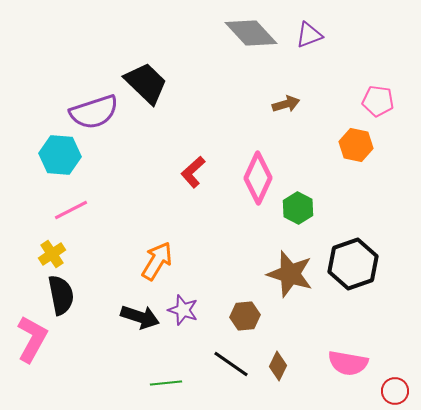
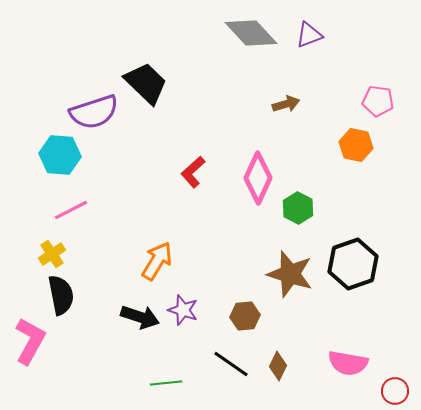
pink L-shape: moved 2 px left, 2 px down
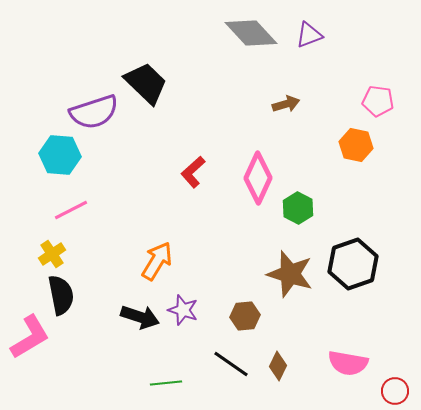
pink L-shape: moved 4 px up; rotated 30 degrees clockwise
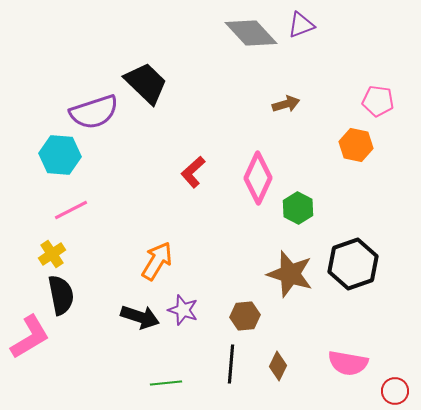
purple triangle: moved 8 px left, 10 px up
black line: rotated 60 degrees clockwise
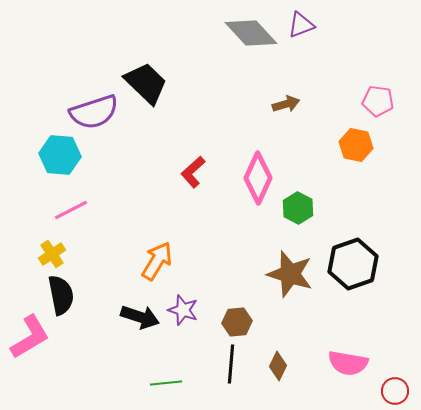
brown hexagon: moved 8 px left, 6 px down
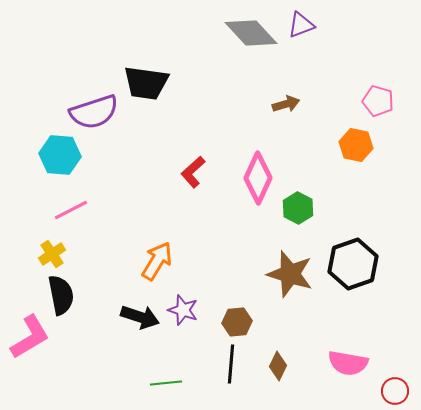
black trapezoid: rotated 144 degrees clockwise
pink pentagon: rotated 8 degrees clockwise
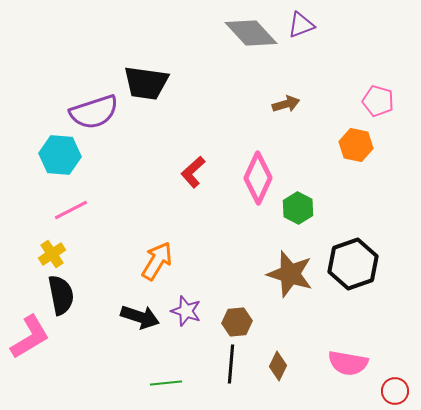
purple star: moved 3 px right, 1 px down
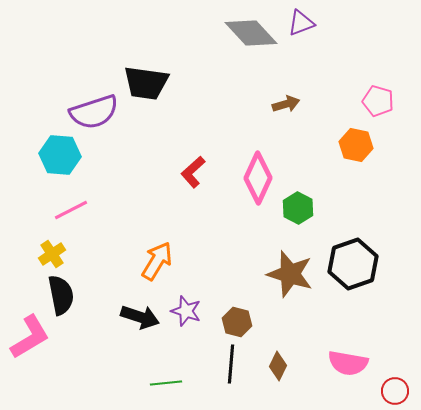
purple triangle: moved 2 px up
brown hexagon: rotated 20 degrees clockwise
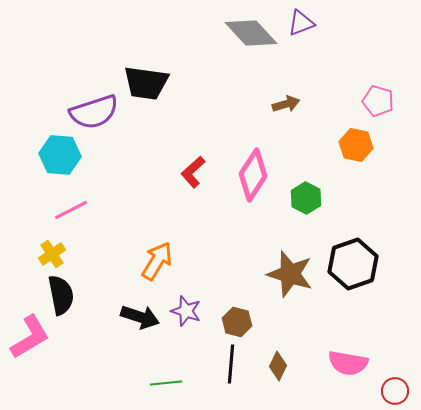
pink diamond: moved 5 px left, 3 px up; rotated 9 degrees clockwise
green hexagon: moved 8 px right, 10 px up
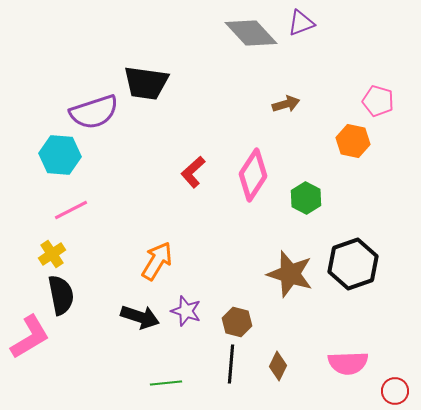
orange hexagon: moved 3 px left, 4 px up
pink semicircle: rotated 12 degrees counterclockwise
